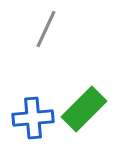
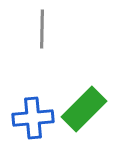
gray line: moved 4 px left; rotated 24 degrees counterclockwise
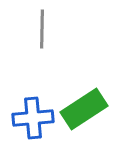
green rectangle: rotated 12 degrees clockwise
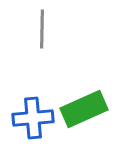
green rectangle: rotated 9 degrees clockwise
